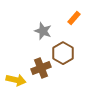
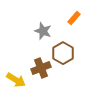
yellow arrow: rotated 18 degrees clockwise
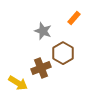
yellow arrow: moved 2 px right, 3 px down
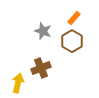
brown hexagon: moved 9 px right, 12 px up
yellow arrow: rotated 108 degrees counterclockwise
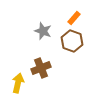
brown hexagon: rotated 10 degrees counterclockwise
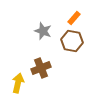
brown hexagon: rotated 10 degrees counterclockwise
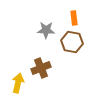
orange rectangle: rotated 48 degrees counterclockwise
gray star: moved 3 px right, 1 px up; rotated 18 degrees counterclockwise
brown hexagon: moved 1 px down
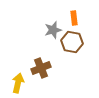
gray star: moved 7 px right; rotated 18 degrees counterclockwise
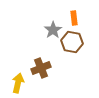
gray star: rotated 18 degrees counterclockwise
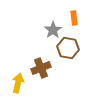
brown hexagon: moved 4 px left, 6 px down
